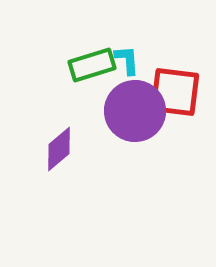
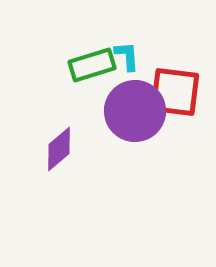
cyan L-shape: moved 4 px up
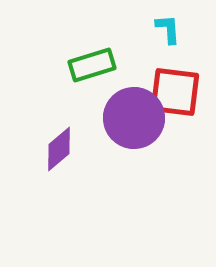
cyan L-shape: moved 41 px right, 27 px up
purple circle: moved 1 px left, 7 px down
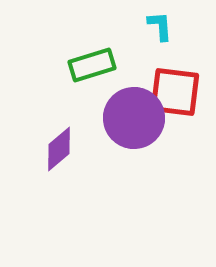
cyan L-shape: moved 8 px left, 3 px up
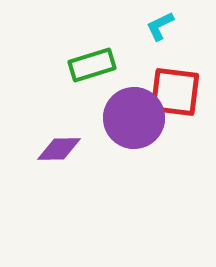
cyan L-shape: rotated 112 degrees counterclockwise
purple diamond: rotated 39 degrees clockwise
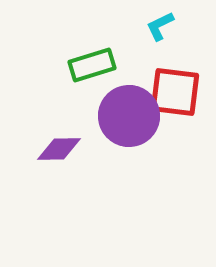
purple circle: moved 5 px left, 2 px up
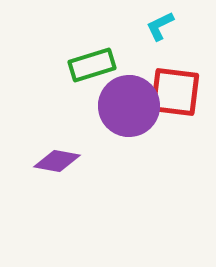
purple circle: moved 10 px up
purple diamond: moved 2 px left, 12 px down; rotated 12 degrees clockwise
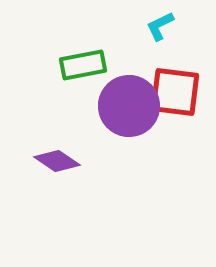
green rectangle: moved 9 px left; rotated 6 degrees clockwise
purple diamond: rotated 24 degrees clockwise
